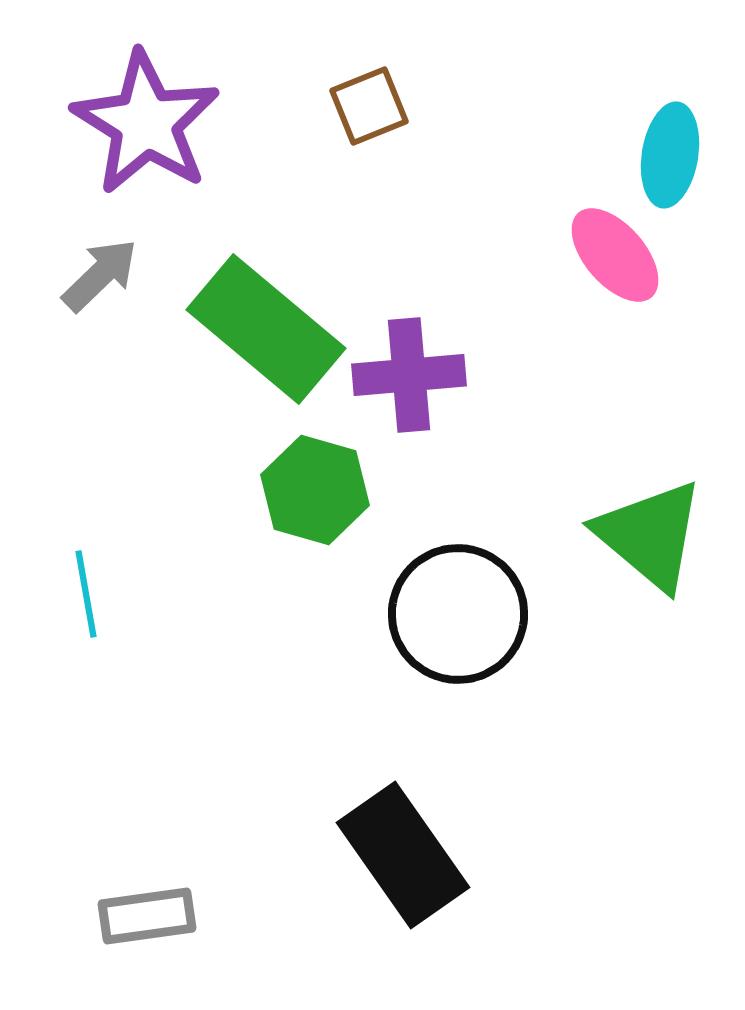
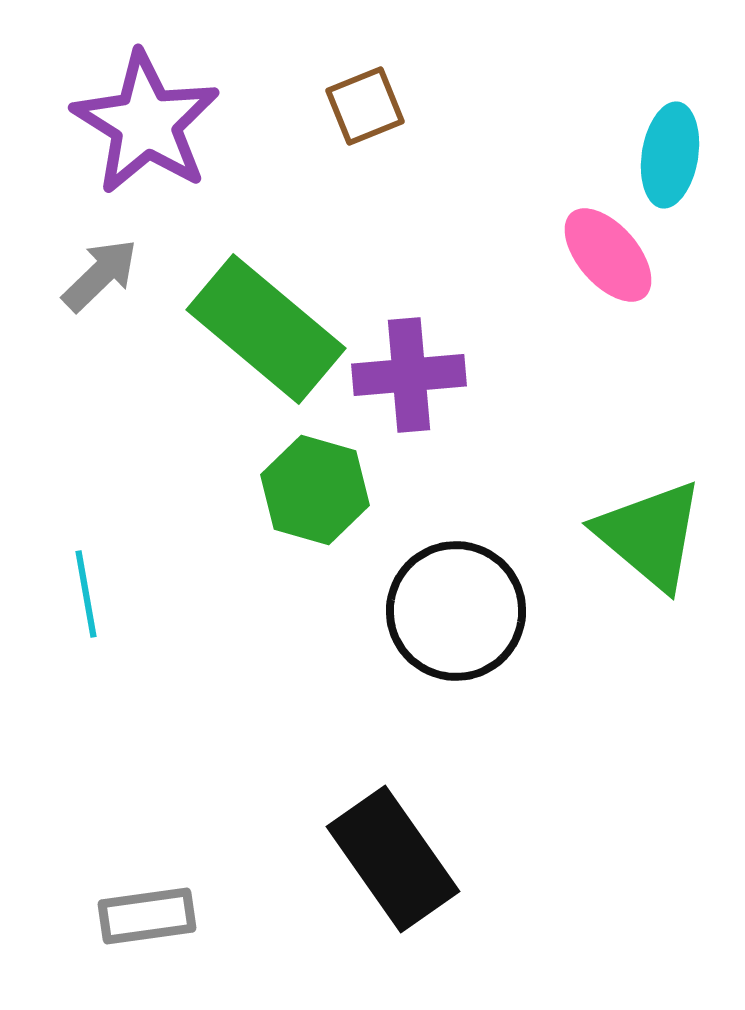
brown square: moved 4 px left
pink ellipse: moved 7 px left
black circle: moved 2 px left, 3 px up
black rectangle: moved 10 px left, 4 px down
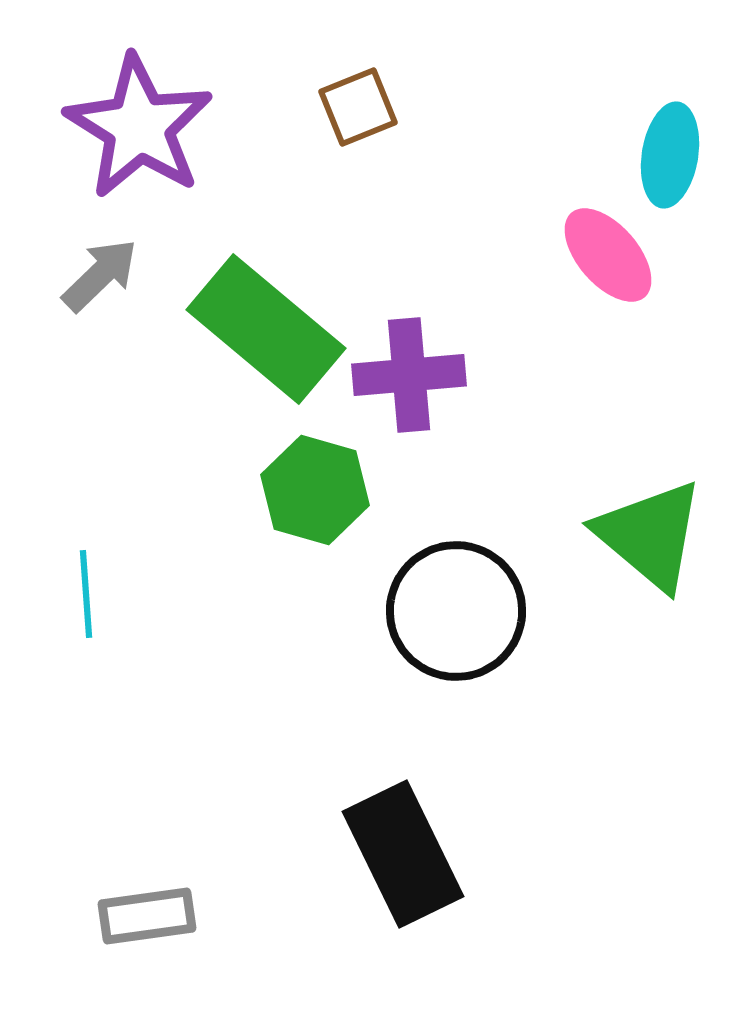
brown square: moved 7 px left, 1 px down
purple star: moved 7 px left, 4 px down
cyan line: rotated 6 degrees clockwise
black rectangle: moved 10 px right, 5 px up; rotated 9 degrees clockwise
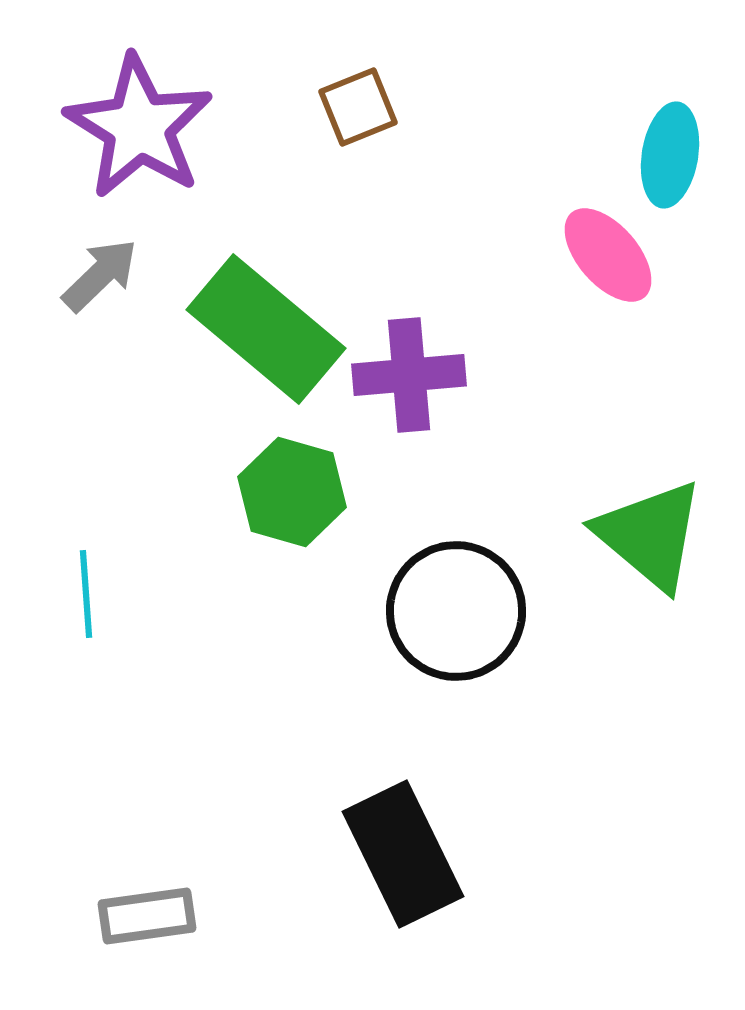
green hexagon: moved 23 px left, 2 px down
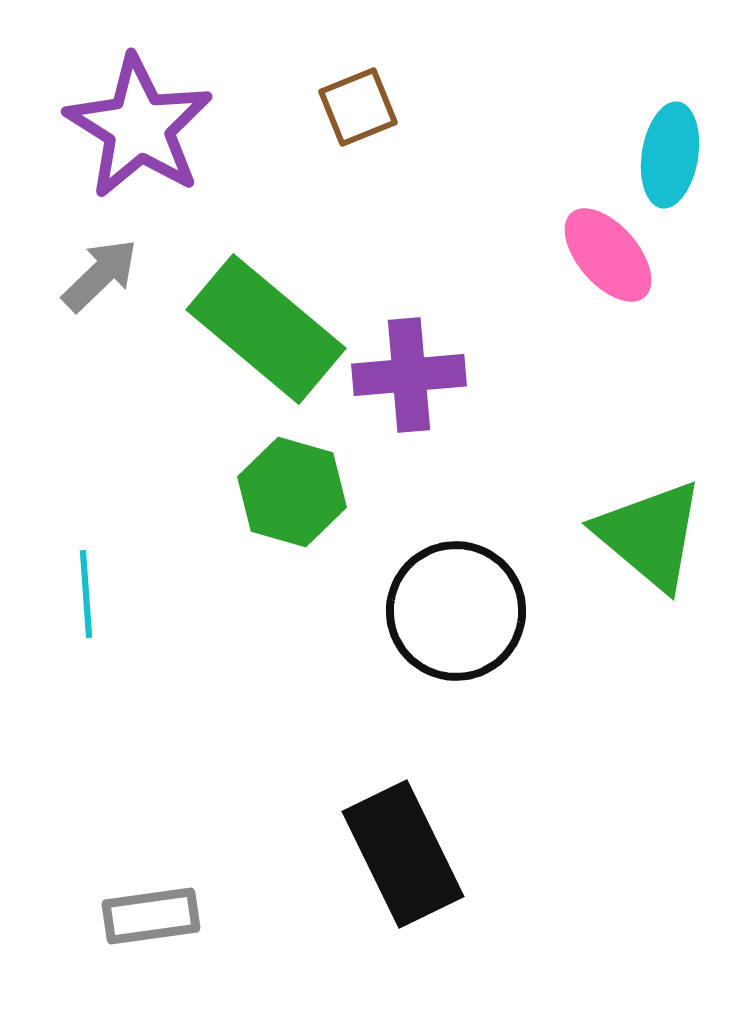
gray rectangle: moved 4 px right
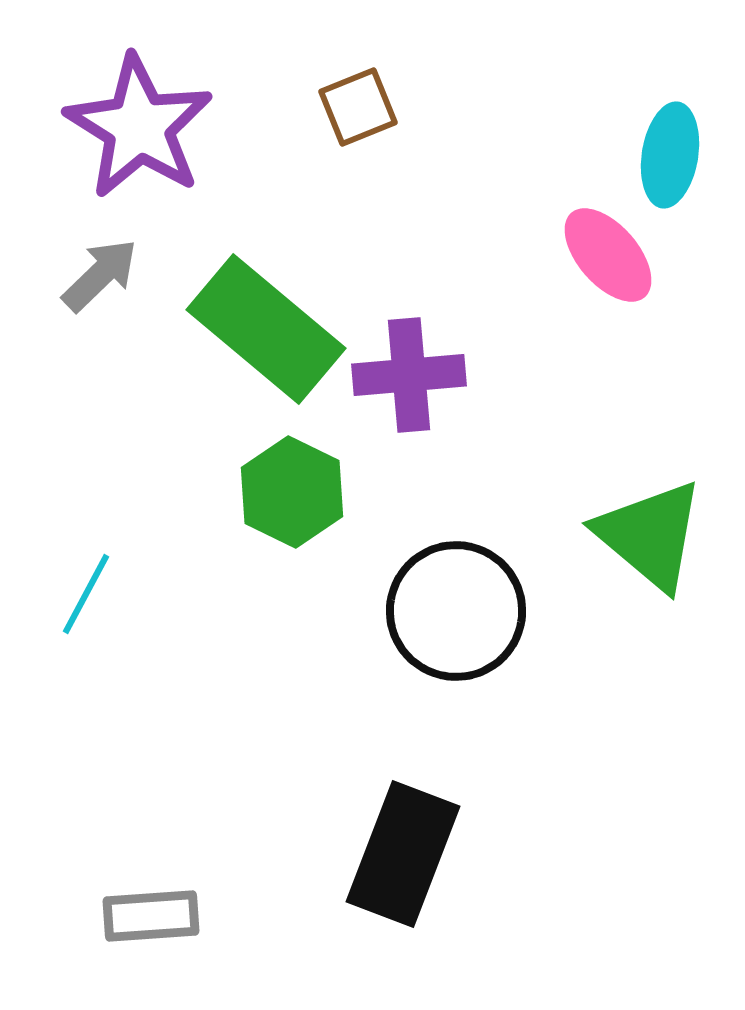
green hexagon: rotated 10 degrees clockwise
cyan line: rotated 32 degrees clockwise
black rectangle: rotated 47 degrees clockwise
gray rectangle: rotated 4 degrees clockwise
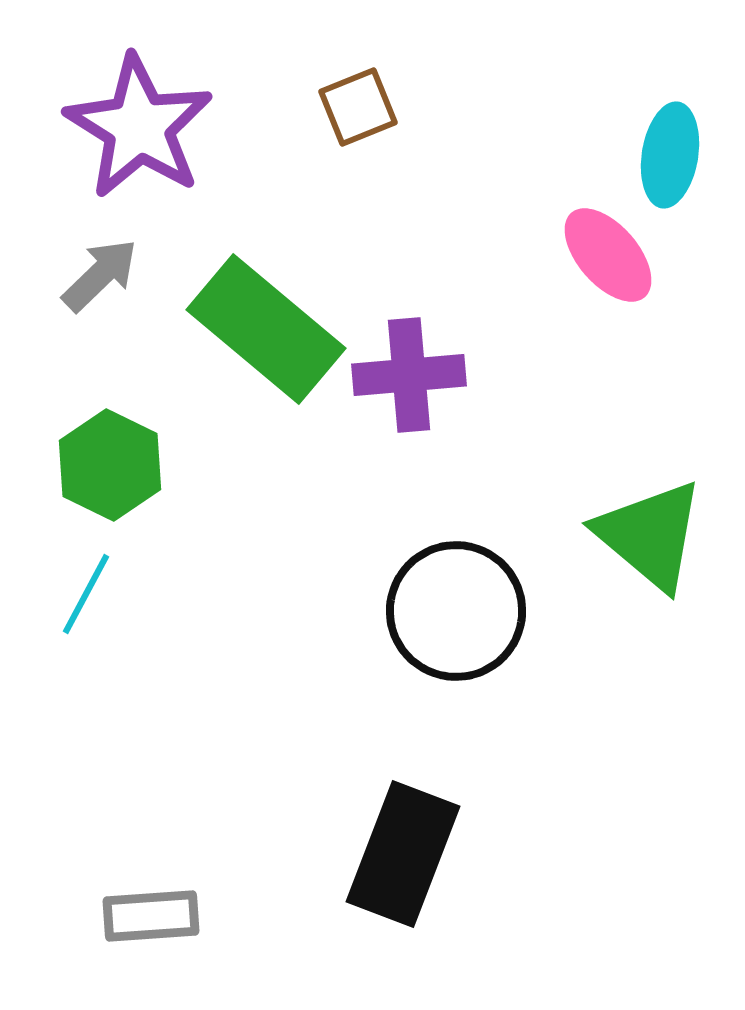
green hexagon: moved 182 px left, 27 px up
